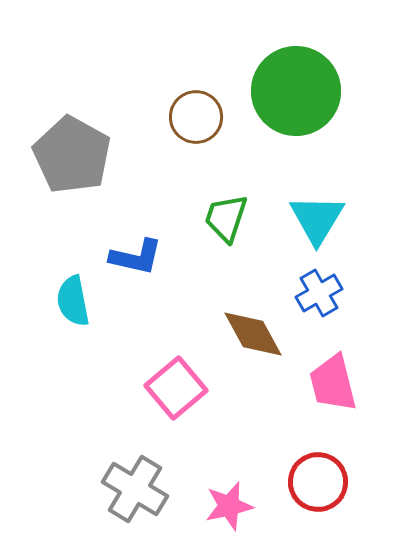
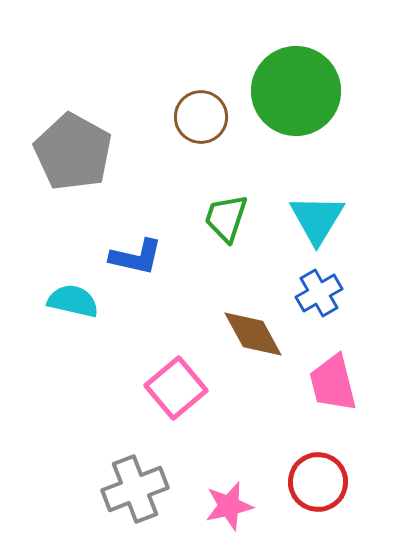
brown circle: moved 5 px right
gray pentagon: moved 1 px right, 3 px up
cyan semicircle: rotated 114 degrees clockwise
gray cross: rotated 38 degrees clockwise
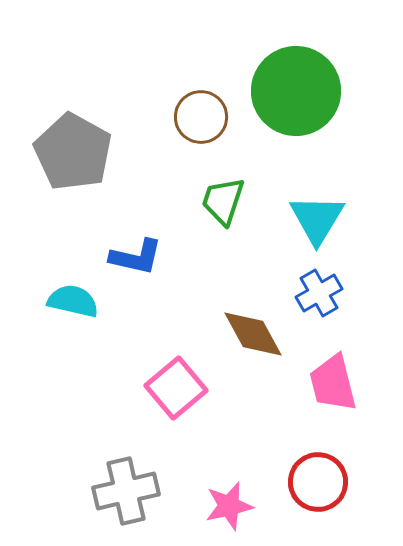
green trapezoid: moved 3 px left, 17 px up
gray cross: moved 9 px left, 2 px down; rotated 8 degrees clockwise
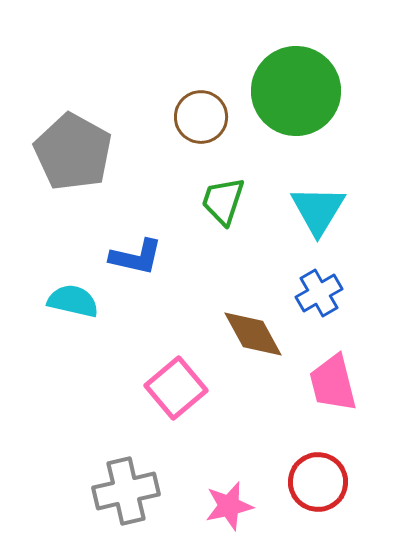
cyan triangle: moved 1 px right, 9 px up
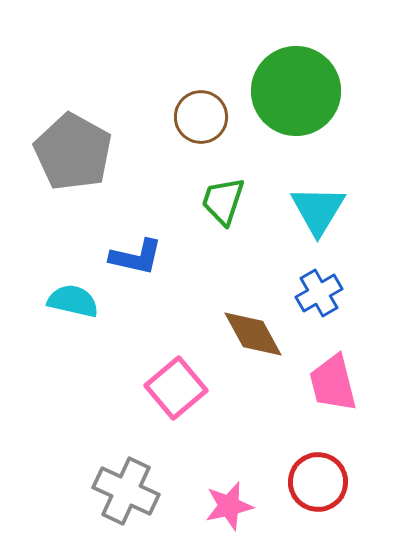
gray cross: rotated 38 degrees clockwise
